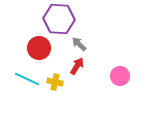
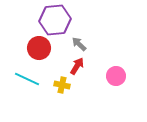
purple hexagon: moved 4 px left, 1 px down; rotated 8 degrees counterclockwise
pink circle: moved 4 px left
yellow cross: moved 7 px right, 3 px down
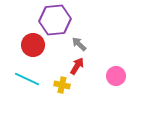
red circle: moved 6 px left, 3 px up
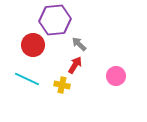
red arrow: moved 2 px left, 1 px up
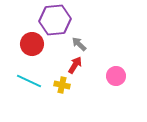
red circle: moved 1 px left, 1 px up
cyan line: moved 2 px right, 2 px down
